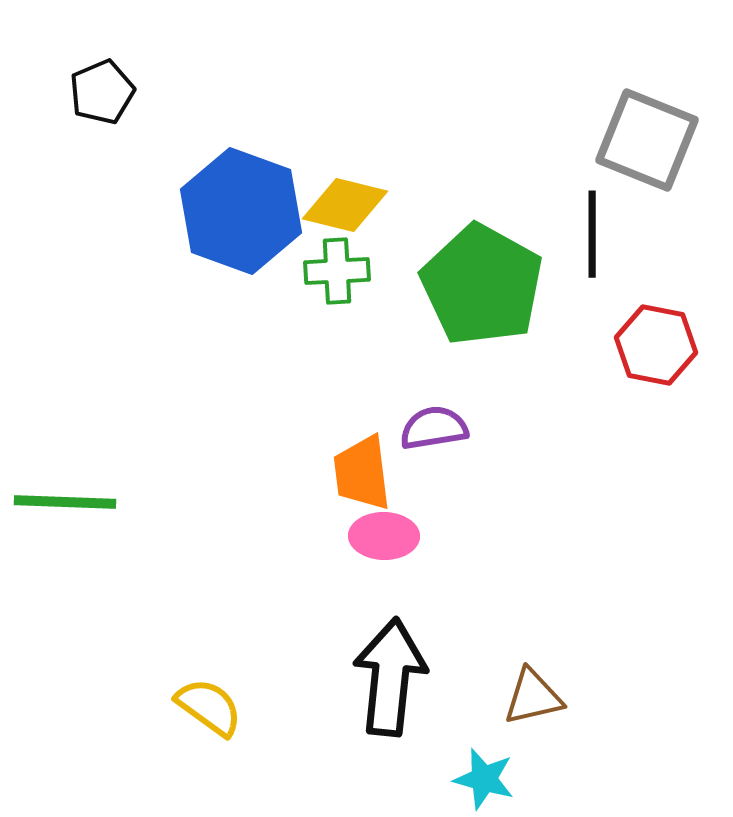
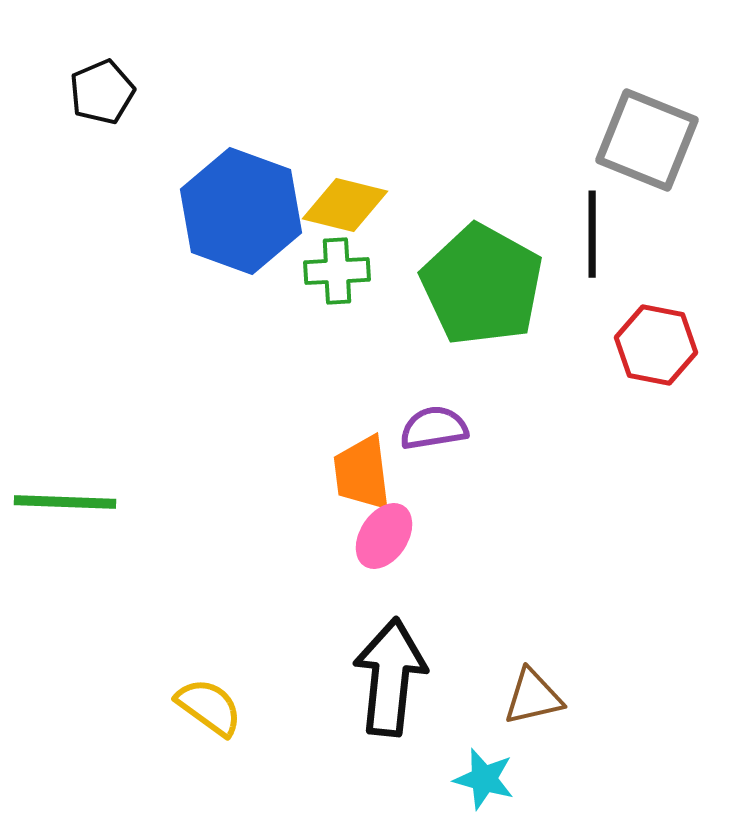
pink ellipse: rotated 58 degrees counterclockwise
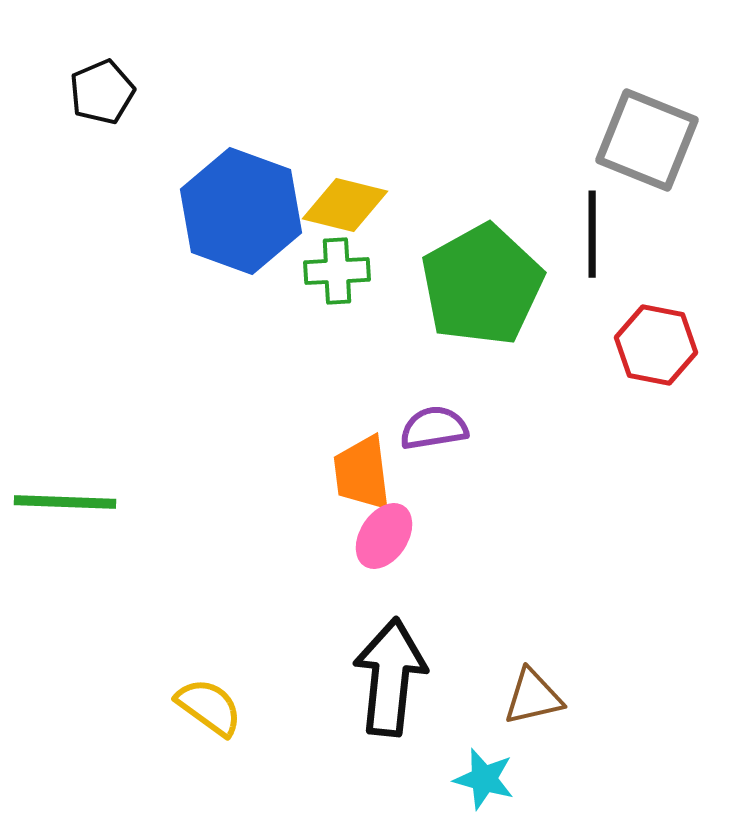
green pentagon: rotated 14 degrees clockwise
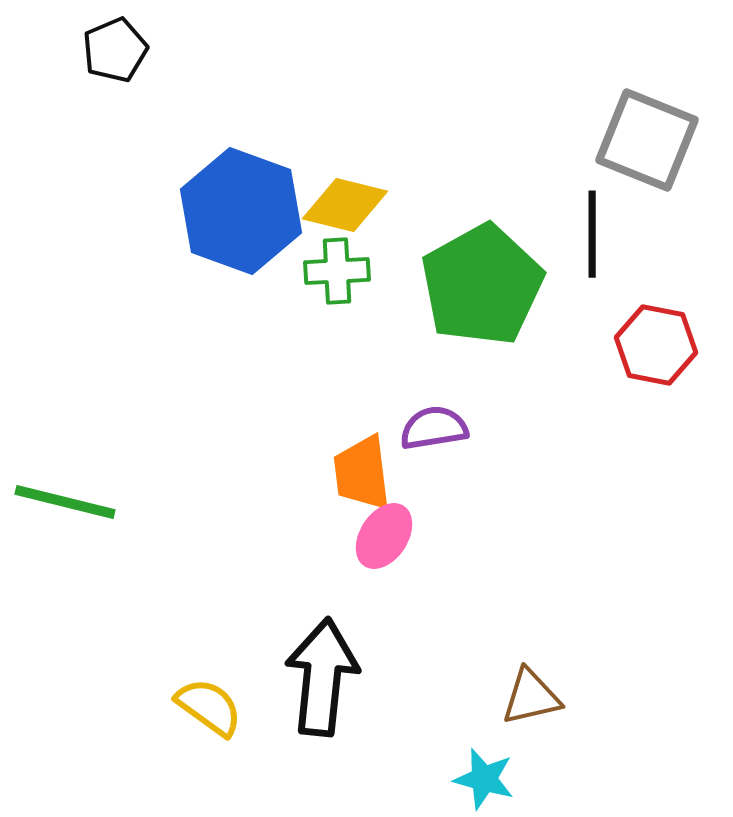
black pentagon: moved 13 px right, 42 px up
green line: rotated 12 degrees clockwise
black arrow: moved 68 px left
brown triangle: moved 2 px left
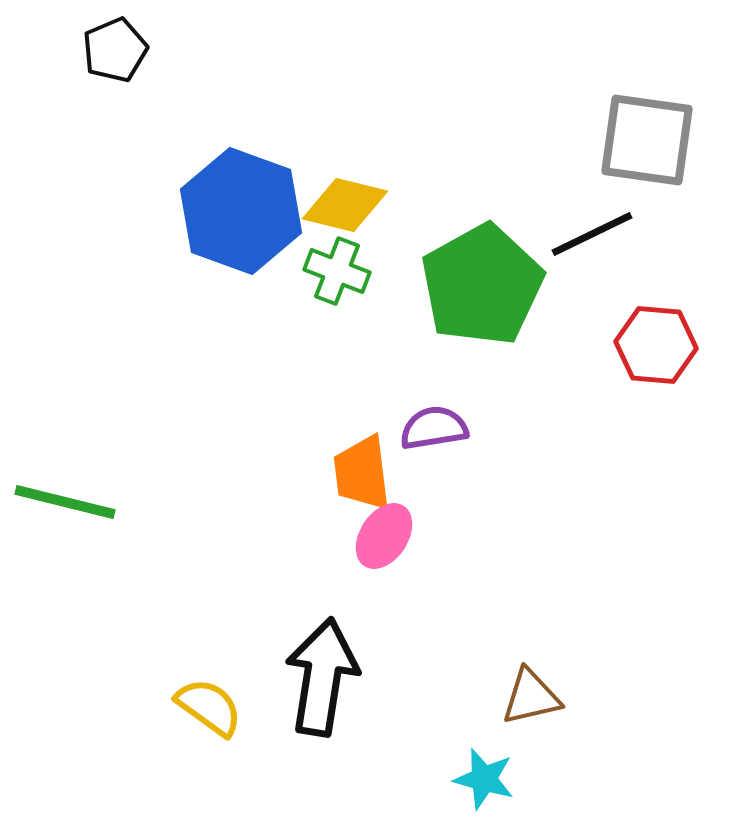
gray square: rotated 14 degrees counterclockwise
black line: rotated 64 degrees clockwise
green cross: rotated 24 degrees clockwise
red hexagon: rotated 6 degrees counterclockwise
black arrow: rotated 3 degrees clockwise
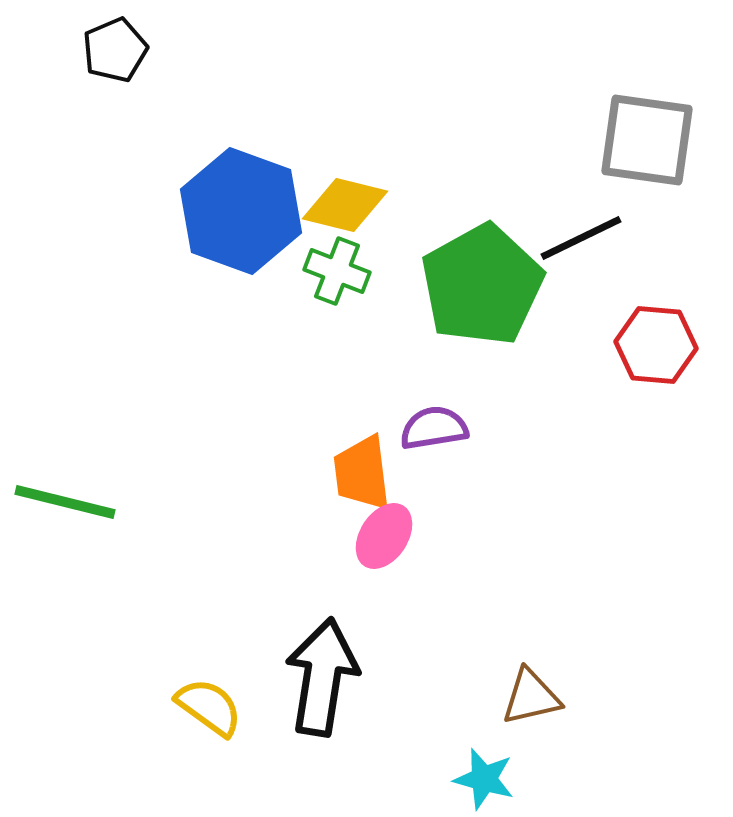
black line: moved 11 px left, 4 px down
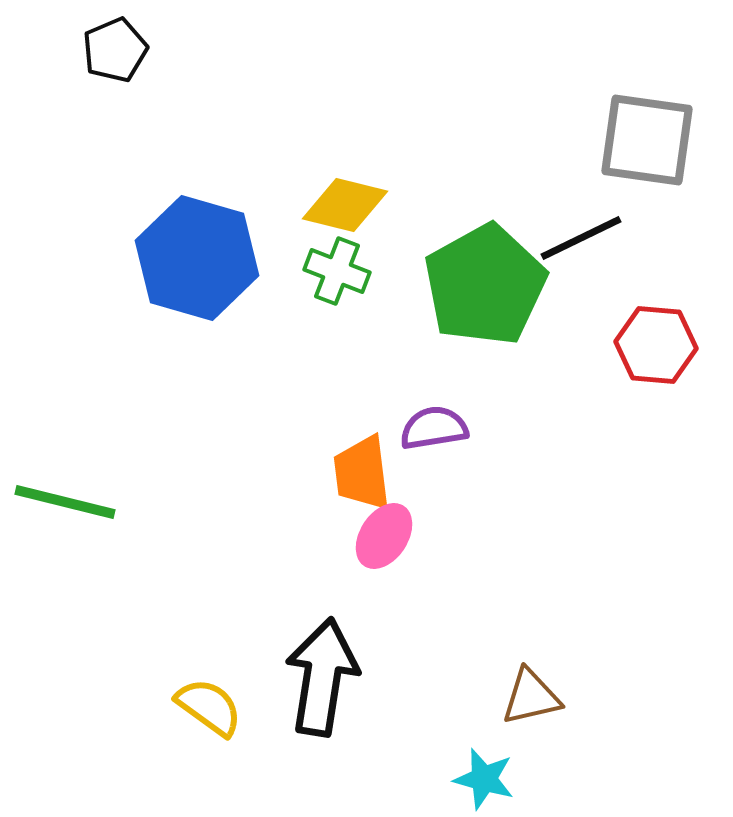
blue hexagon: moved 44 px left, 47 px down; rotated 4 degrees counterclockwise
green pentagon: moved 3 px right
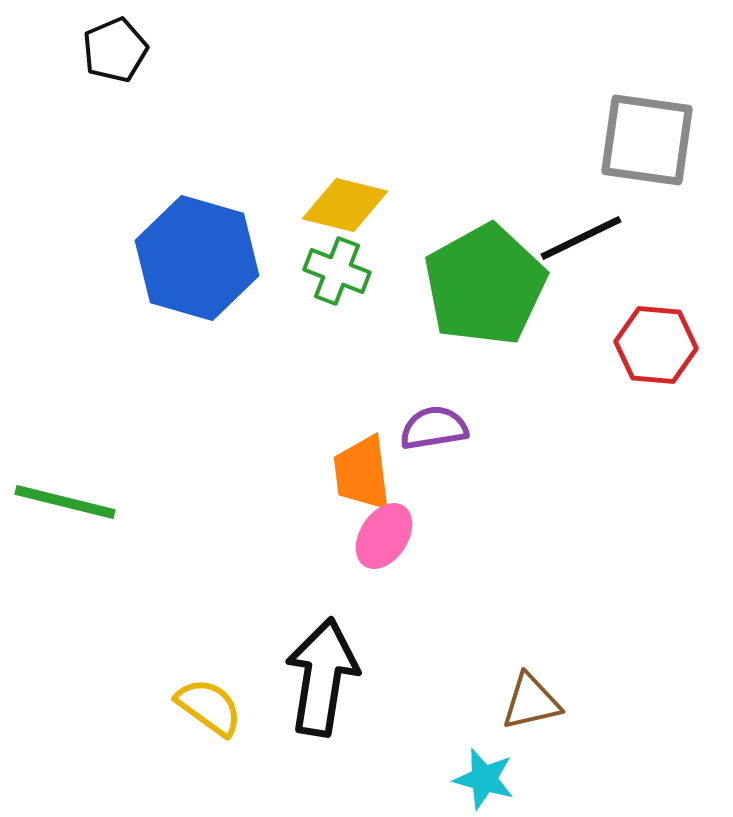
brown triangle: moved 5 px down
